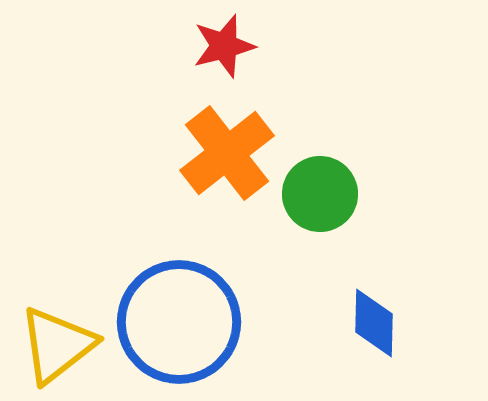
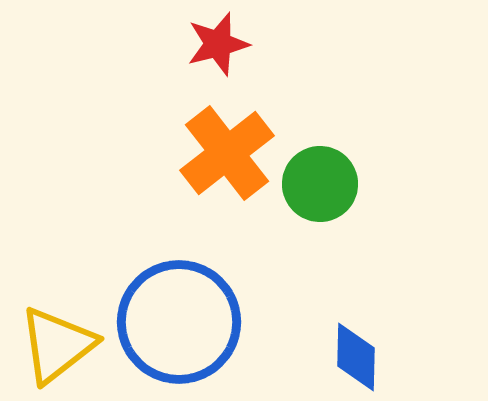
red star: moved 6 px left, 2 px up
green circle: moved 10 px up
blue diamond: moved 18 px left, 34 px down
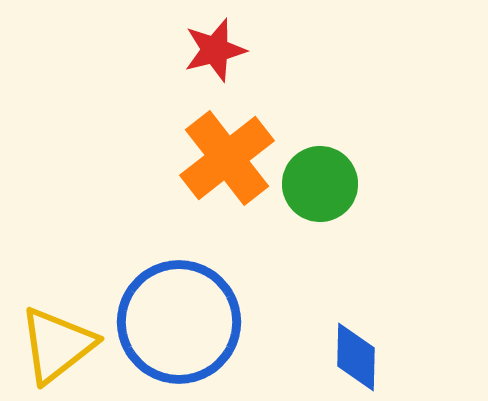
red star: moved 3 px left, 6 px down
orange cross: moved 5 px down
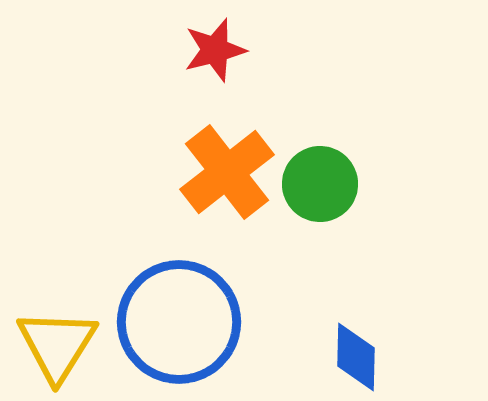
orange cross: moved 14 px down
yellow triangle: rotated 20 degrees counterclockwise
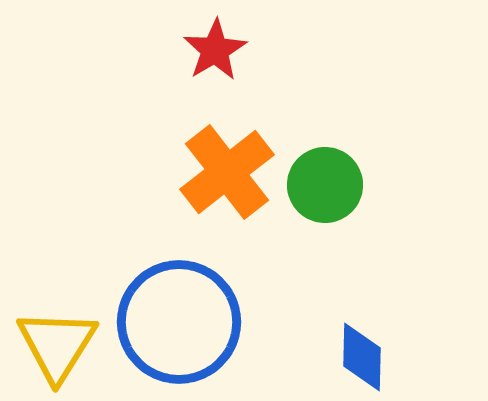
red star: rotated 16 degrees counterclockwise
green circle: moved 5 px right, 1 px down
blue diamond: moved 6 px right
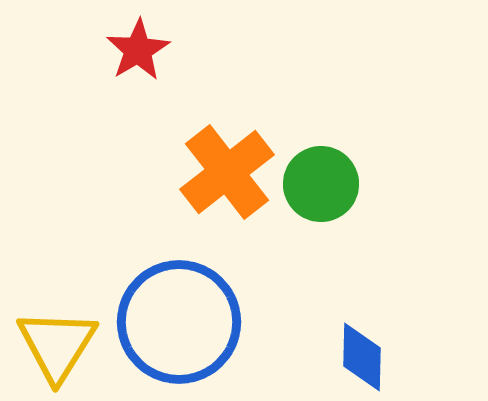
red star: moved 77 px left
green circle: moved 4 px left, 1 px up
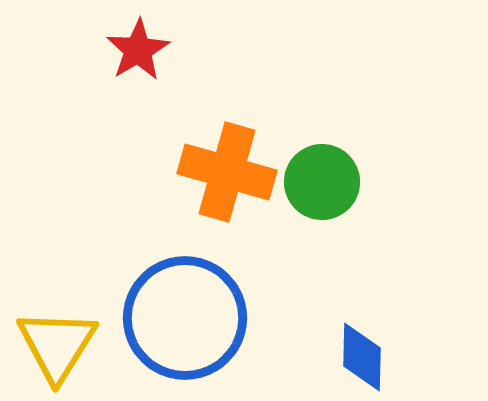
orange cross: rotated 36 degrees counterclockwise
green circle: moved 1 px right, 2 px up
blue circle: moved 6 px right, 4 px up
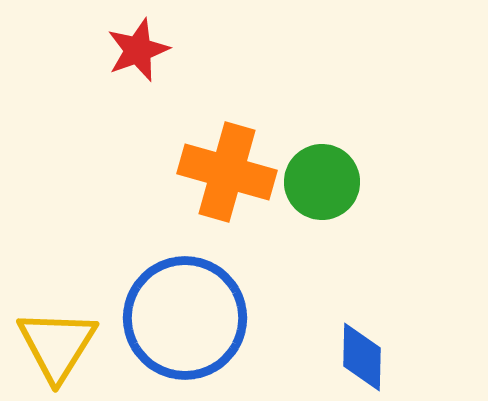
red star: rotated 10 degrees clockwise
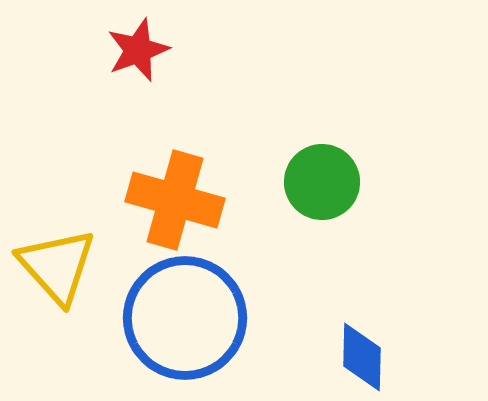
orange cross: moved 52 px left, 28 px down
yellow triangle: moved 79 px up; rotated 14 degrees counterclockwise
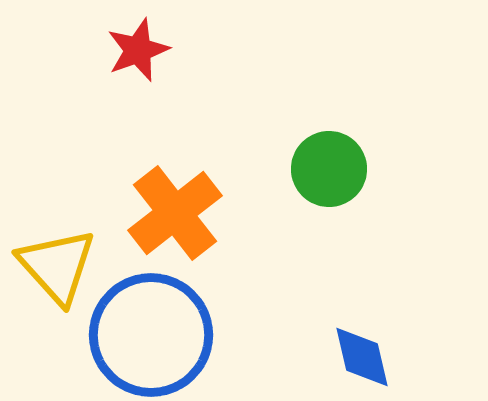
green circle: moved 7 px right, 13 px up
orange cross: moved 13 px down; rotated 36 degrees clockwise
blue circle: moved 34 px left, 17 px down
blue diamond: rotated 14 degrees counterclockwise
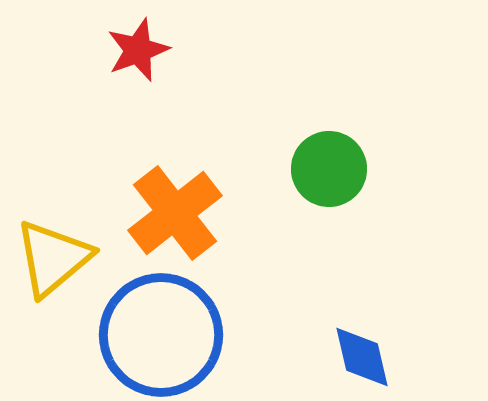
yellow triangle: moved 4 px left, 8 px up; rotated 32 degrees clockwise
blue circle: moved 10 px right
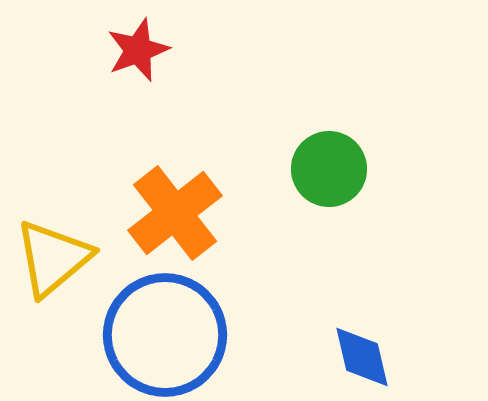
blue circle: moved 4 px right
